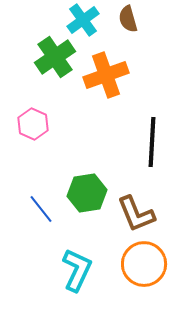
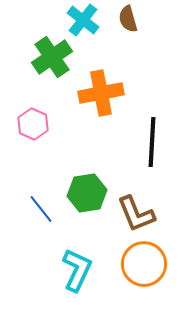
cyan cross: rotated 16 degrees counterclockwise
green cross: moved 3 px left
orange cross: moved 5 px left, 18 px down; rotated 9 degrees clockwise
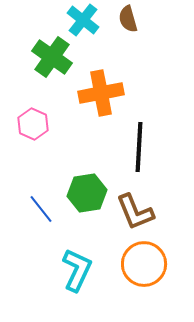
green cross: rotated 21 degrees counterclockwise
black line: moved 13 px left, 5 px down
brown L-shape: moved 1 px left, 2 px up
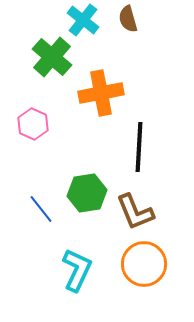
green cross: rotated 6 degrees clockwise
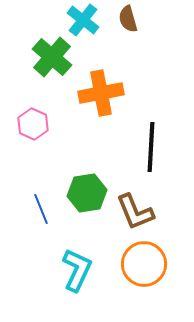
black line: moved 12 px right
blue line: rotated 16 degrees clockwise
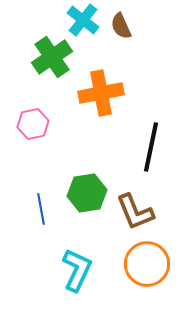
brown semicircle: moved 7 px left, 7 px down; rotated 8 degrees counterclockwise
green cross: rotated 15 degrees clockwise
pink hexagon: rotated 24 degrees clockwise
black line: rotated 9 degrees clockwise
blue line: rotated 12 degrees clockwise
orange circle: moved 3 px right
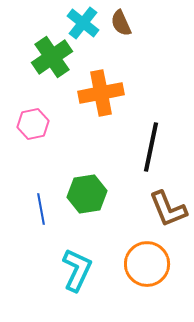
cyan cross: moved 3 px down
brown semicircle: moved 3 px up
green hexagon: moved 1 px down
brown L-shape: moved 33 px right, 3 px up
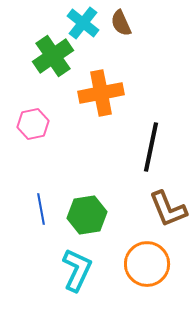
green cross: moved 1 px right, 1 px up
green hexagon: moved 21 px down
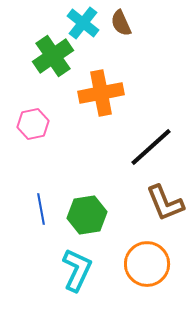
black line: rotated 36 degrees clockwise
brown L-shape: moved 3 px left, 6 px up
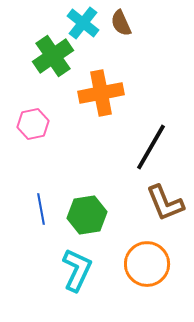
black line: rotated 18 degrees counterclockwise
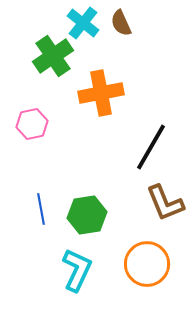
pink hexagon: moved 1 px left
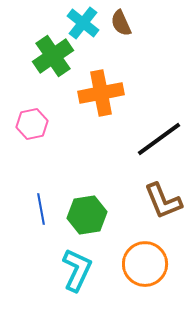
black line: moved 8 px right, 8 px up; rotated 24 degrees clockwise
brown L-shape: moved 2 px left, 2 px up
orange circle: moved 2 px left
